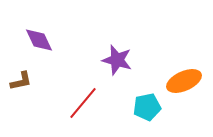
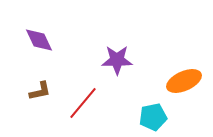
purple star: rotated 16 degrees counterclockwise
brown L-shape: moved 19 px right, 10 px down
cyan pentagon: moved 6 px right, 10 px down
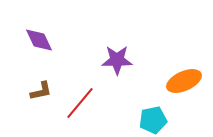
brown L-shape: moved 1 px right
red line: moved 3 px left
cyan pentagon: moved 3 px down
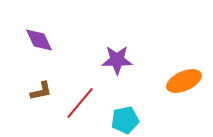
cyan pentagon: moved 28 px left
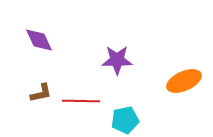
brown L-shape: moved 2 px down
red line: moved 1 px right, 2 px up; rotated 51 degrees clockwise
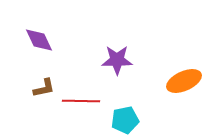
brown L-shape: moved 3 px right, 5 px up
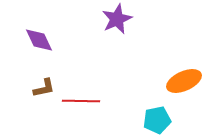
purple star: moved 41 px up; rotated 24 degrees counterclockwise
cyan pentagon: moved 32 px right
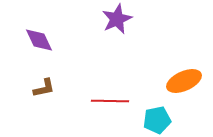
red line: moved 29 px right
